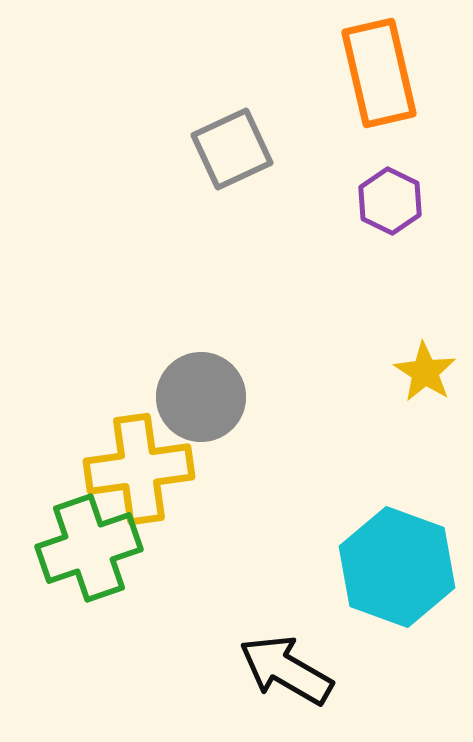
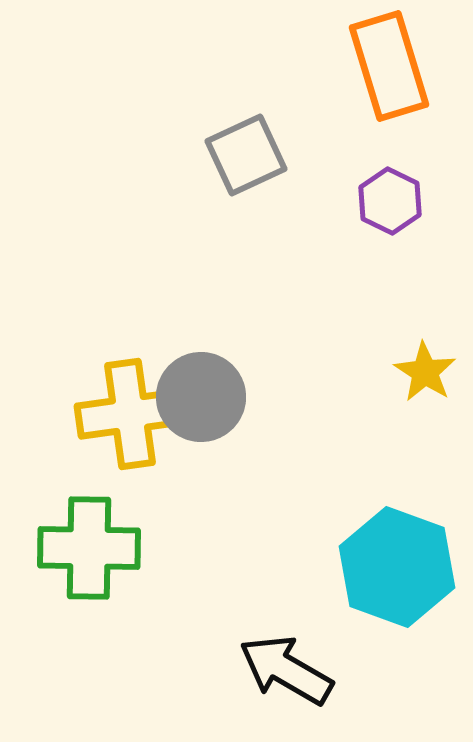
orange rectangle: moved 10 px right, 7 px up; rotated 4 degrees counterclockwise
gray square: moved 14 px right, 6 px down
yellow cross: moved 9 px left, 55 px up
green cross: rotated 20 degrees clockwise
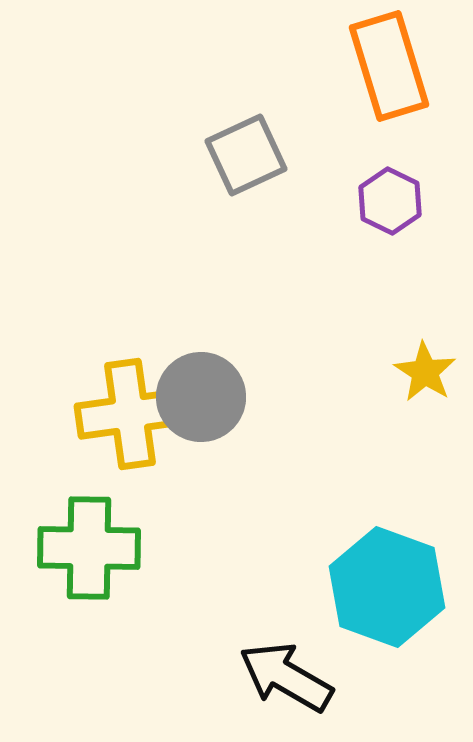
cyan hexagon: moved 10 px left, 20 px down
black arrow: moved 7 px down
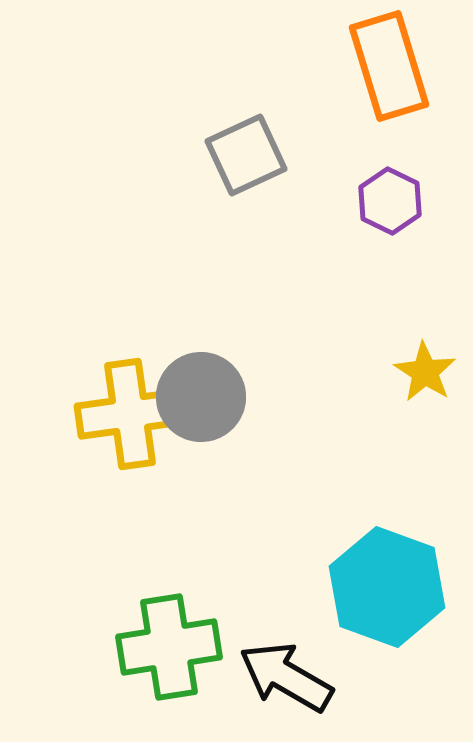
green cross: moved 80 px right, 99 px down; rotated 10 degrees counterclockwise
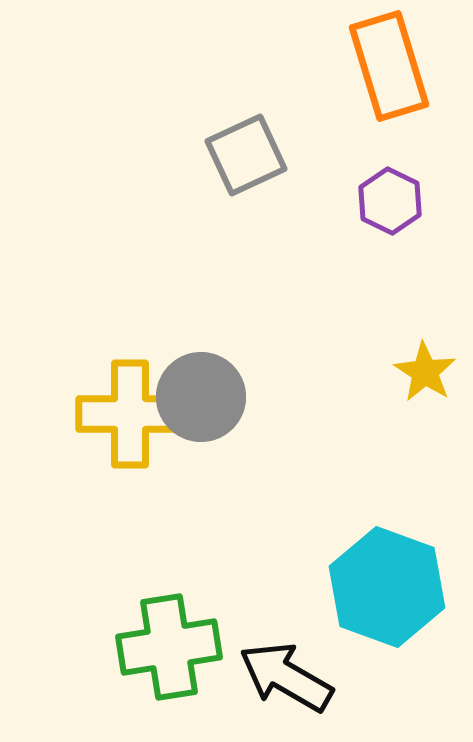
yellow cross: rotated 8 degrees clockwise
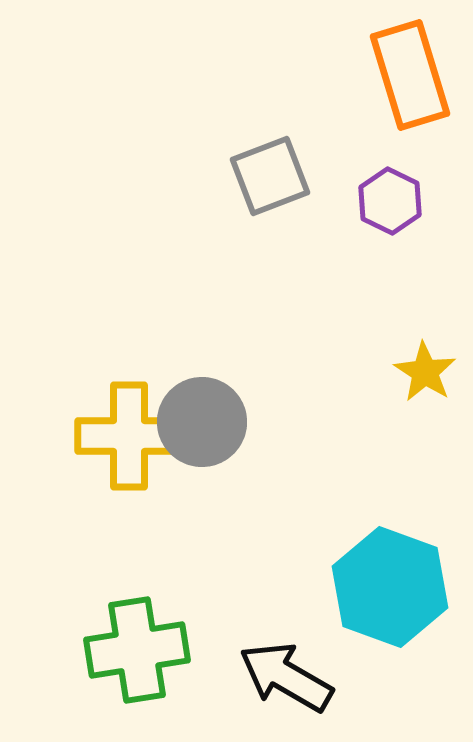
orange rectangle: moved 21 px right, 9 px down
gray square: moved 24 px right, 21 px down; rotated 4 degrees clockwise
gray circle: moved 1 px right, 25 px down
yellow cross: moved 1 px left, 22 px down
cyan hexagon: moved 3 px right
green cross: moved 32 px left, 3 px down
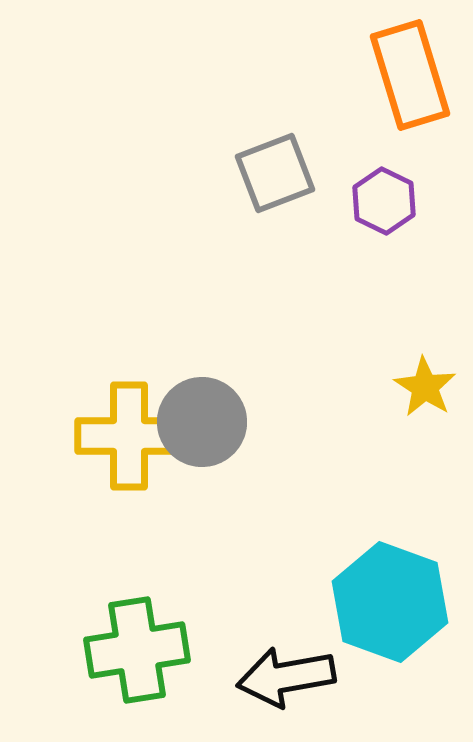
gray square: moved 5 px right, 3 px up
purple hexagon: moved 6 px left
yellow star: moved 15 px down
cyan hexagon: moved 15 px down
black arrow: rotated 40 degrees counterclockwise
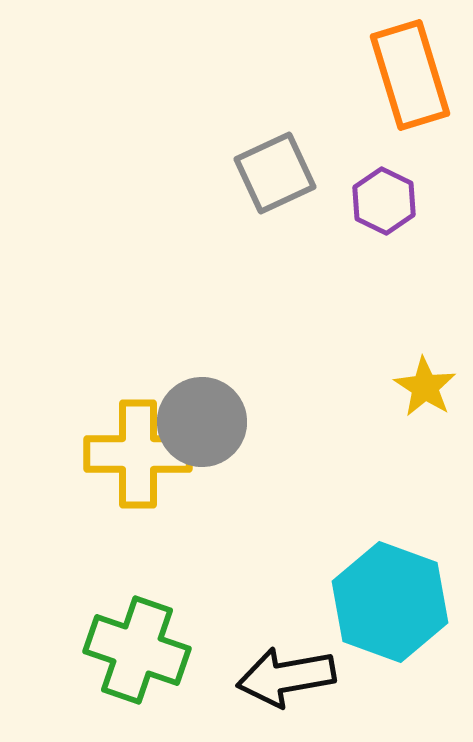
gray square: rotated 4 degrees counterclockwise
yellow cross: moved 9 px right, 18 px down
green cross: rotated 28 degrees clockwise
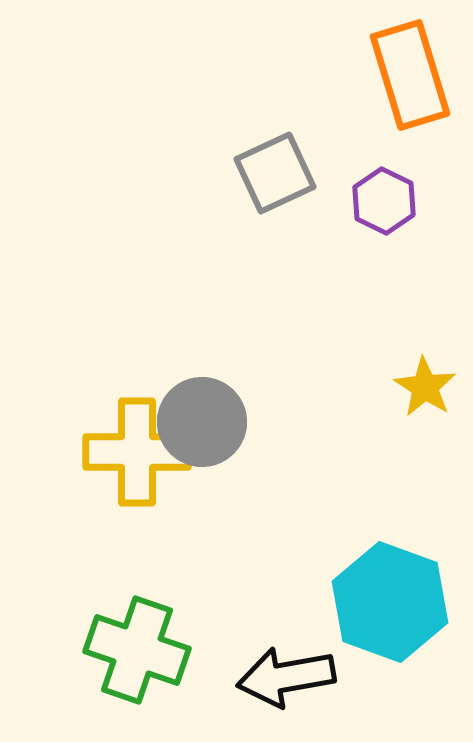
yellow cross: moved 1 px left, 2 px up
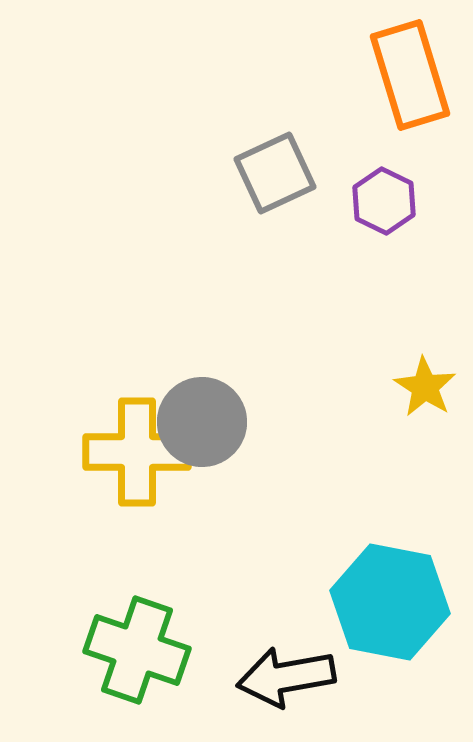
cyan hexagon: rotated 9 degrees counterclockwise
